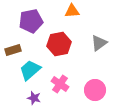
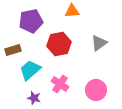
pink circle: moved 1 px right
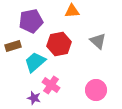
gray triangle: moved 1 px left, 2 px up; rotated 42 degrees counterclockwise
brown rectangle: moved 4 px up
cyan trapezoid: moved 5 px right, 8 px up
pink cross: moved 9 px left, 1 px down
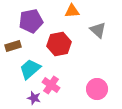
gray triangle: moved 11 px up
cyan trapezoid: moved 5 px left, 7 px down
pink circle: moved 1 px right, 1 px up
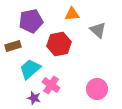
orange triangle: moved 3 px down
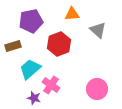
red hexagon: rotated 10 degrees counterclockwise
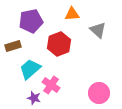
pink circle: moved 2 px right, 4 px down
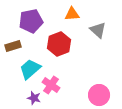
pink circle: moved 2 px down
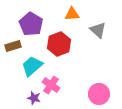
purple pentagon: moved 3 px down; rotated 30 degrees counterclockwise
cyan trapezoid: moved 2 px right, 3 px up
pink circle: moved 1 px up
